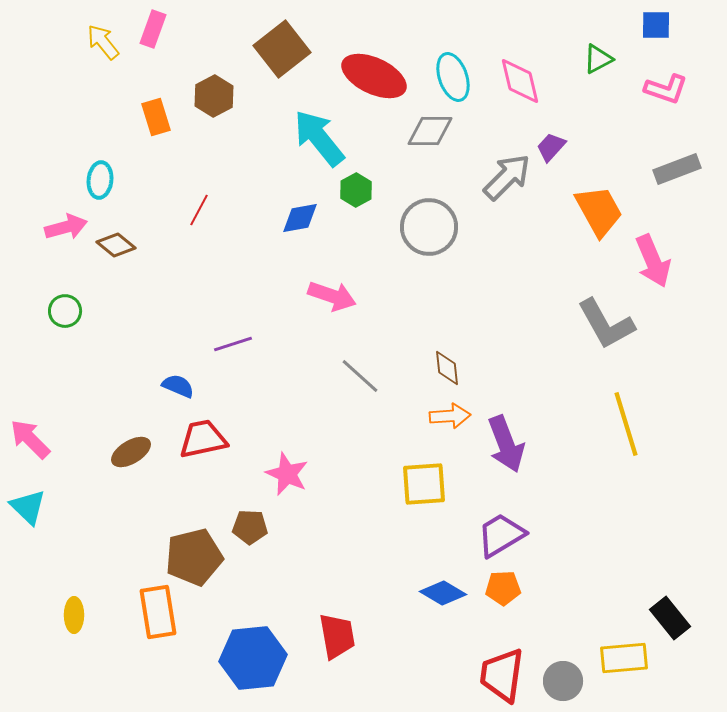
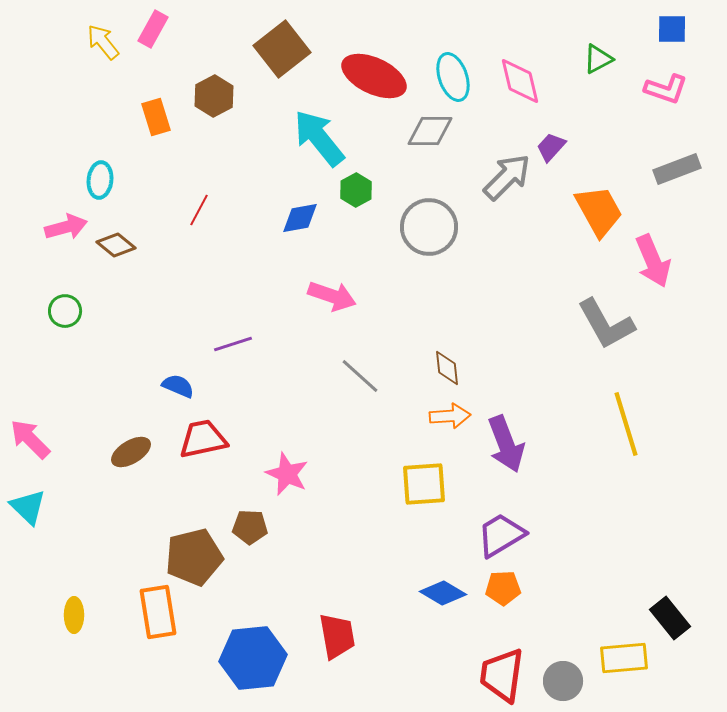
blue square at (656, 25): moved 16 px right, 4 px down
pink rectangle at (153, 29): rotated 9 degrees clockwise
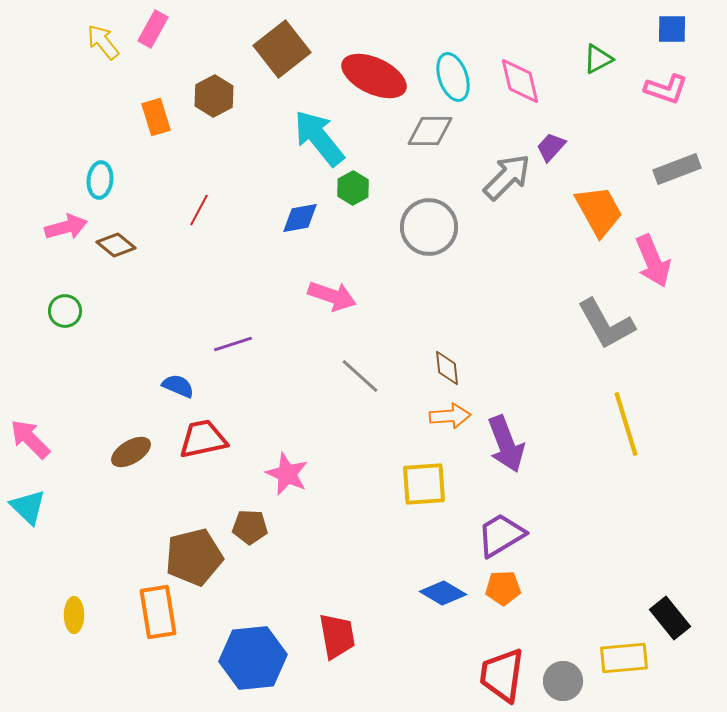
green hexagon at (356, 190): moved 3 px left, 2 px up
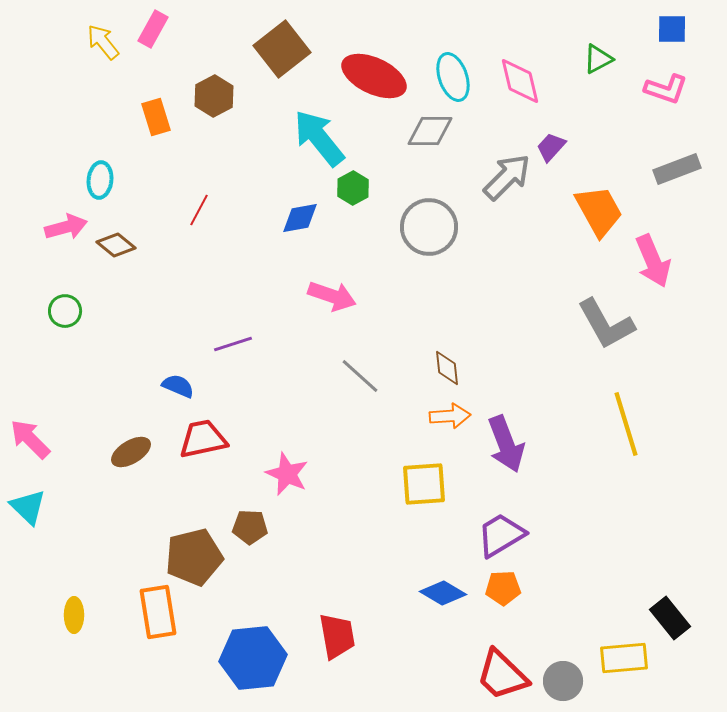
red trapezoid at (502, 675): rotated 54 degrees counterclockwise
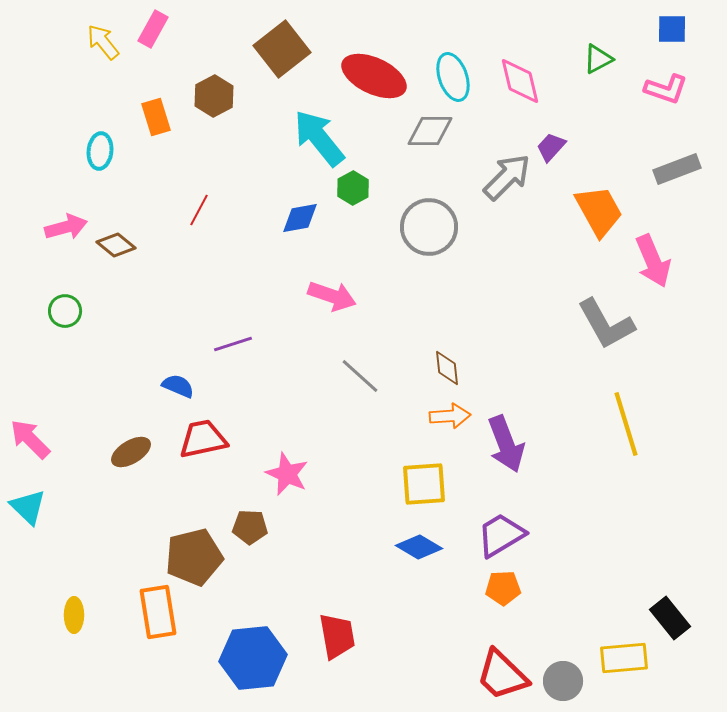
cyan ellipse at (100, 180): moved 29 px up
blue diamond at (443, 593): moved 24 px left, 46 px up
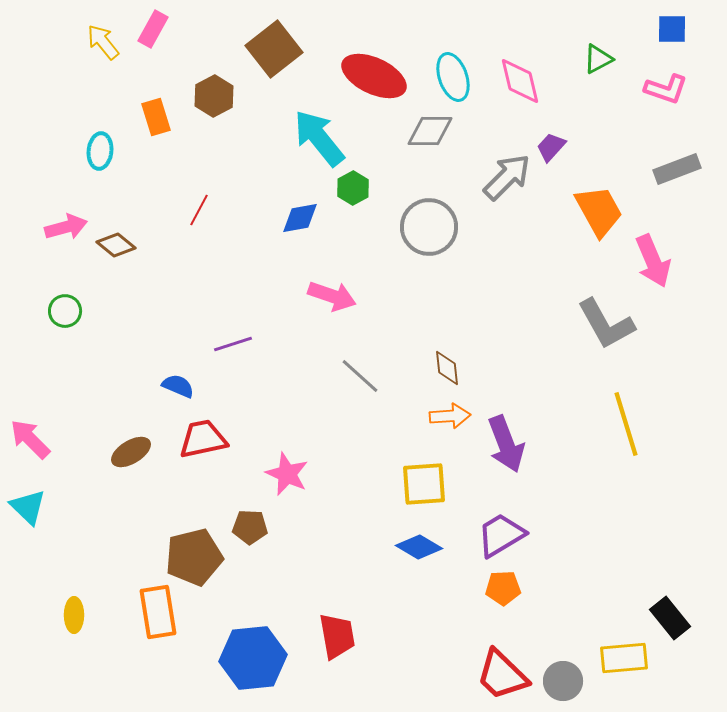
brown square at (282, 49): moved 8 px left
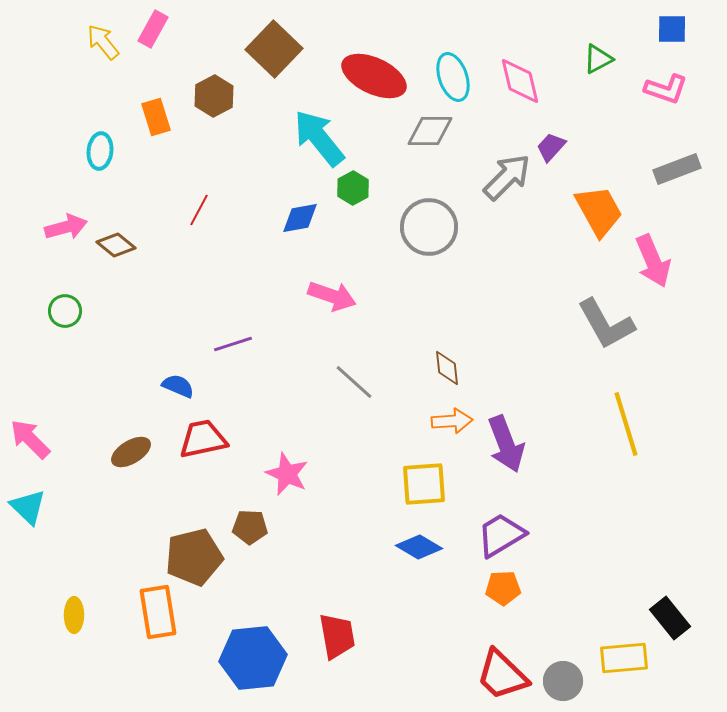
brown square at (274, 49): rotated 8 degrees counterclockwise
gray line at (360, 376): moved 6 px left, 6 px down
orange arrow at (450, 416): moved 2 px right, 5 px down
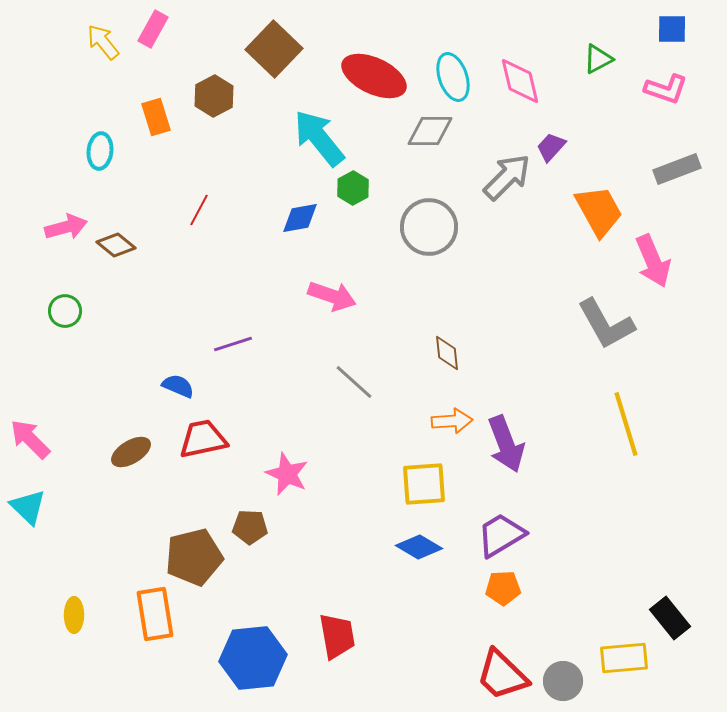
brown diamond at (447, 368): moved 15 px up
orange rectangle at (158, 612): moved 3 px left, 2 px down
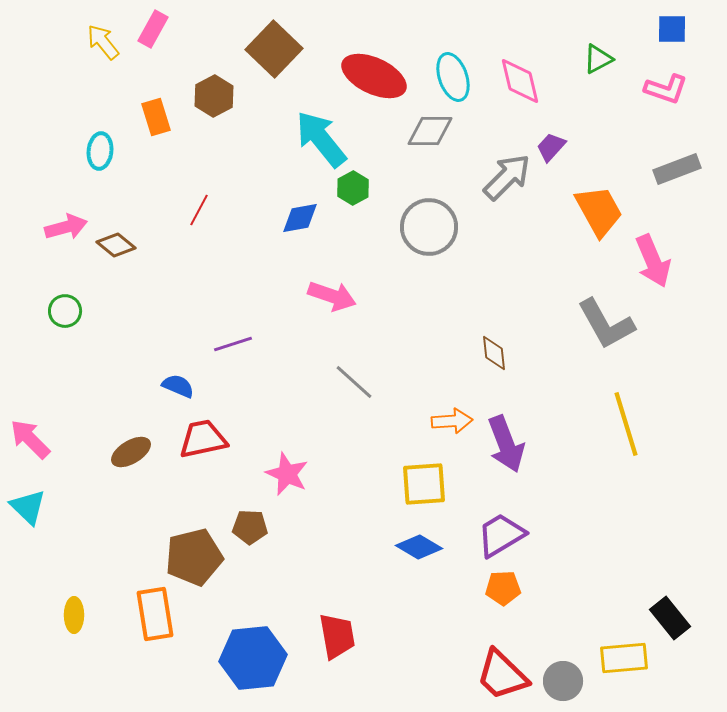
cyan arrow at (319, 138): moved 2 px right, 1 px down
brown diamond at (447, 353): moved 47 px right
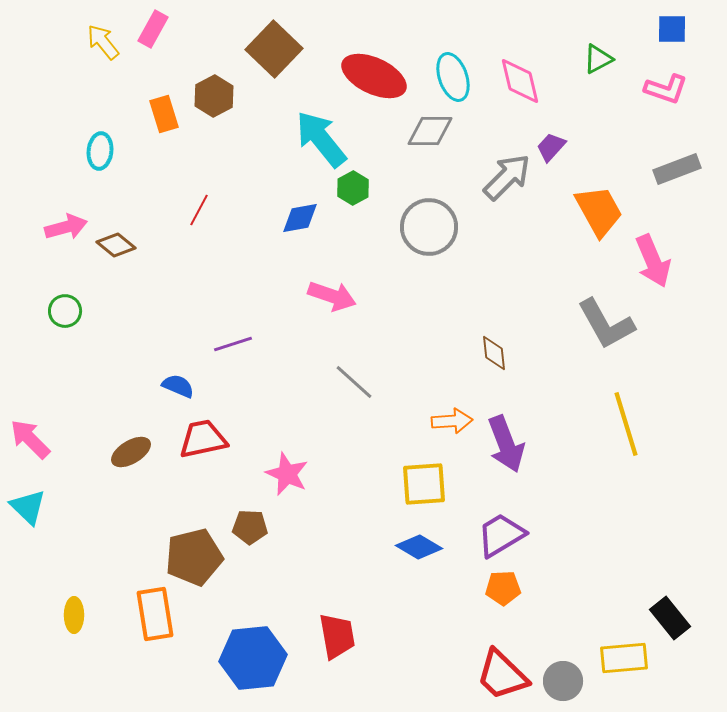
orange rectangle at (156, 117): moved 8 px right, 3 px up
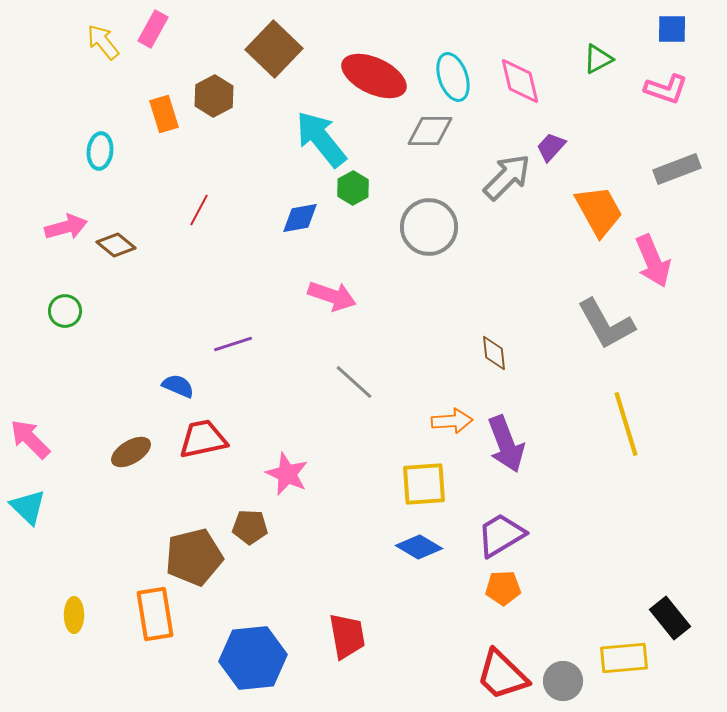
red trapezoid at (337, 636): moved 10 px right
